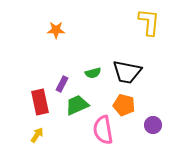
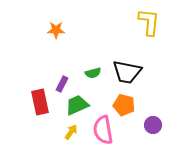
yellow arrow: moved 34 px right, 3 px up
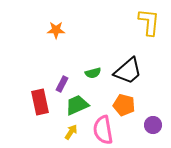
black trapezoid: moved 1 px right, 1 px up; rotated 52 degrees counterclockwise
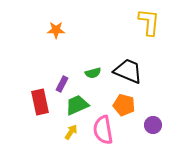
black trapezoid: rotated 116 degrees counterclockwise
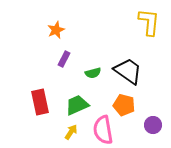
orange star: rotated 24 degrees counterclockwise
black trapezoid: rotated 12 degrees clockwise
purple rectangle: moved 2 px right, 25 px up
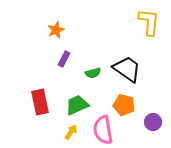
black trapezoid: moved 1 px left, 2 px up
purple circle: moved 3 px up
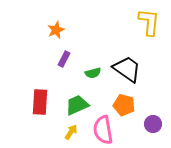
red rectangle: rotated 15 degrees clockwise
purple circle: moved 2 px down
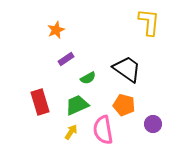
purple rectangle: moved 2 px right; rotated 28 degrees clockwise
green semicircle: moved 5 px left, 5 px down; rotated 14 degrees counterclockwise
red rectangle: rotated 20 degrees counterclockwise
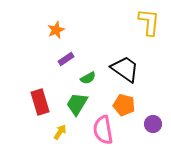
black trapezoid: moved 2 px left
green trapezoid: moved 1 px up; rotated 35 degrees counterclockwise
yellow arrow: moved 11 px left
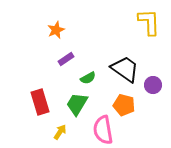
yellow L-shape: rotated 8 degrees counterclockwise
purple circle: moved 39 px up
